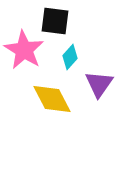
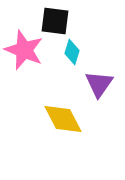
pink star: rotated 9 degrees counterclockwise
cyan diamond: moved 2 px right, 5 px up; rotated 25 degrees counterclockwise
yellow diamond: moved 11 px right, 20 px down
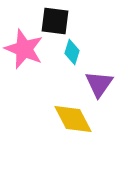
pink star: moved 1 px up
yellow diamond: moved 10 px right
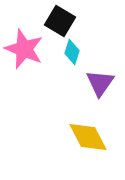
black square: moved 5 px right; rotated 24 degrees clockwise
purple triangle: moved 1 px right, 1 px up
yellow diamond: moved 15 px right, 18 px down
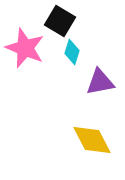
pink star: moved 1 px right, 1 px up
purple triangle: moved 1 px up; rotated 44 degrees clockwise
yellow diamond: moved 4 px right, 3 px down
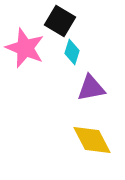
purple triangle: moved 9 px left, 6 px down
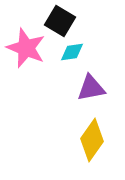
pink star: moved 1 px right
cyan diamond: rotated 65 degrees clockwise
yellow diamond: rotated 63 degrees clockwise
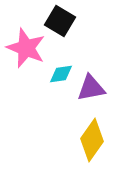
cyan diamond: moved 11 px left, 22 px down
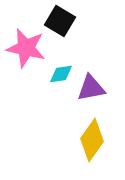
pink star: rotated 9 degrees counterclockwise
